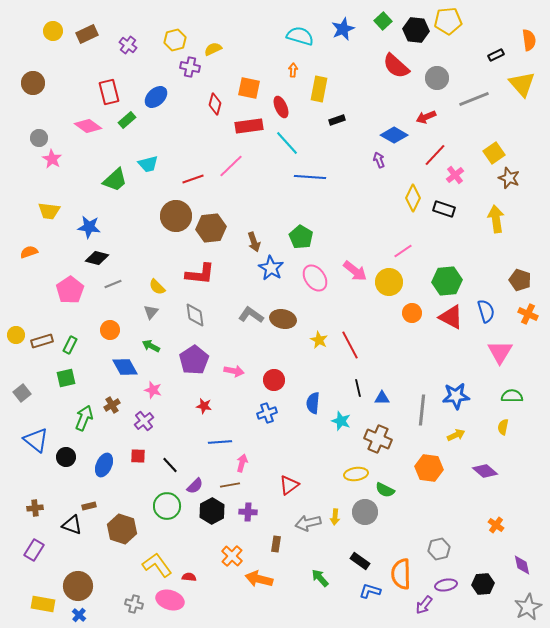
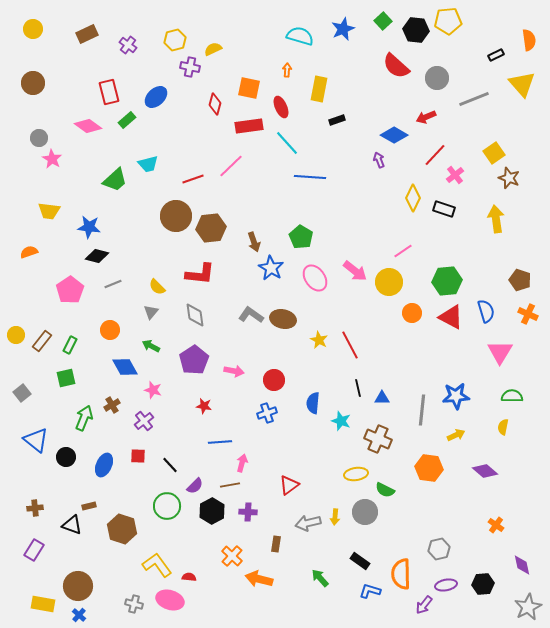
yellow circle at (53, 31): moved 20 px left, 2 px up
orange arrow at (293, 70): moved 6 px left
black diamond at (97, 258): moved 2 px up
brown rectangle at (42, 341): rotated 35 degrees counterclockwise
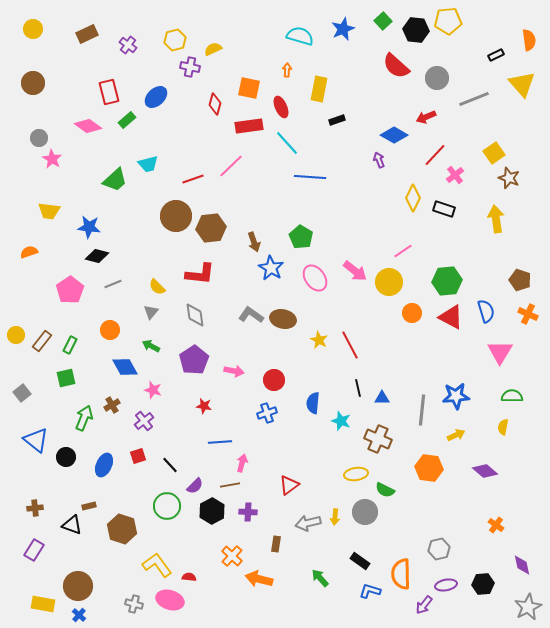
red square at (138, 456): rotated 21 degrees counterclockwise
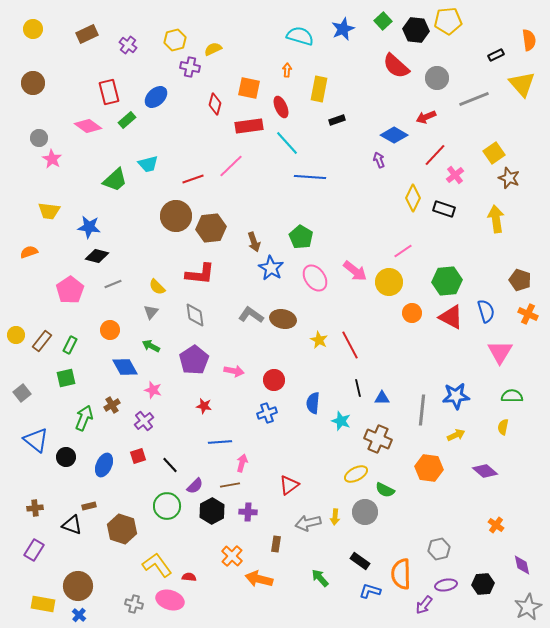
yellow ellipse at (356, 474): rotated 20 degrees counterclockwise
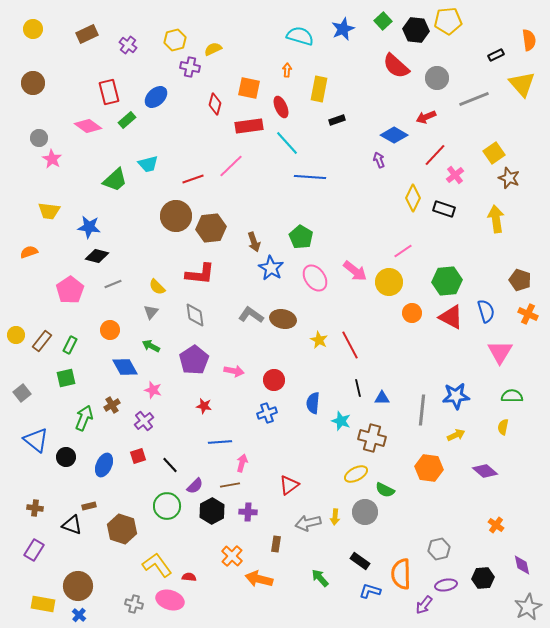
brown cross at (378, 439): moved 6 px left, 1 px up; rotated 8 degrees counterclockwise
brown cross at (35, 508): rotated 14 degrees clockwise
black hexagon at (483, 584): moved 6 px up
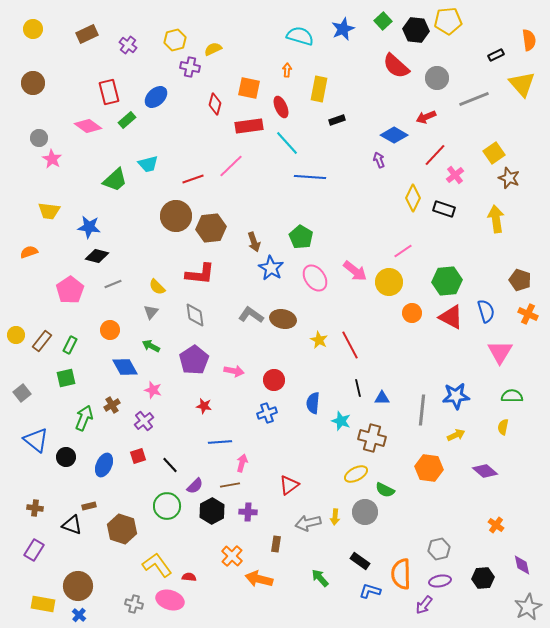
purple ellipse at (446, 585): moved 6 px left, 4 px up
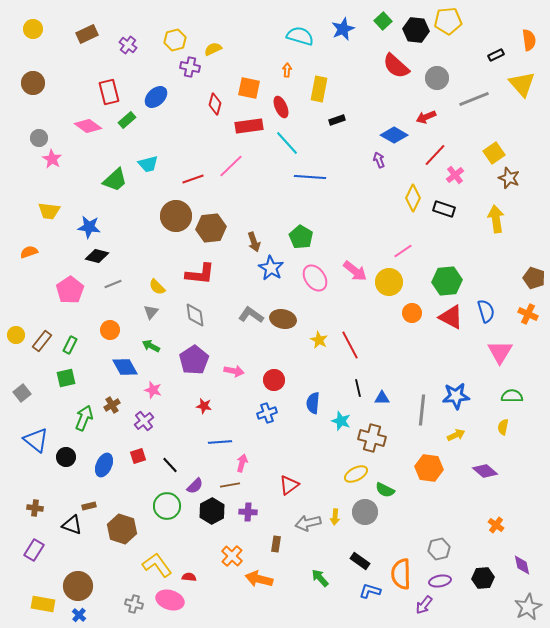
brown pentagon at (520, 280): moved 14 px right, 2 px up
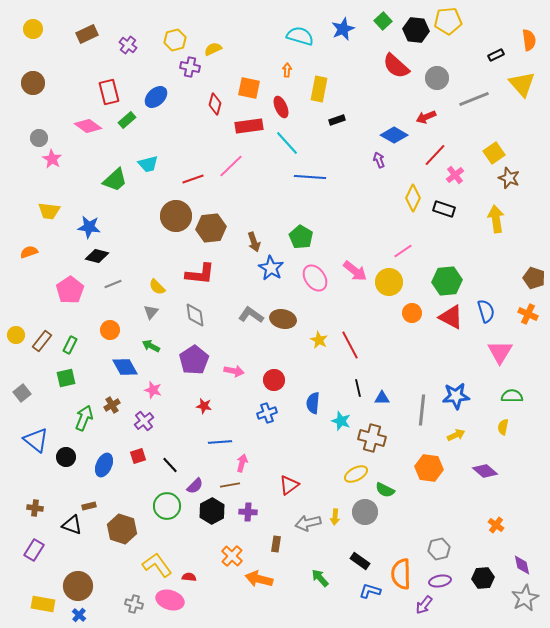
gray star at (528, 607): moved 3 px left, 9 px up
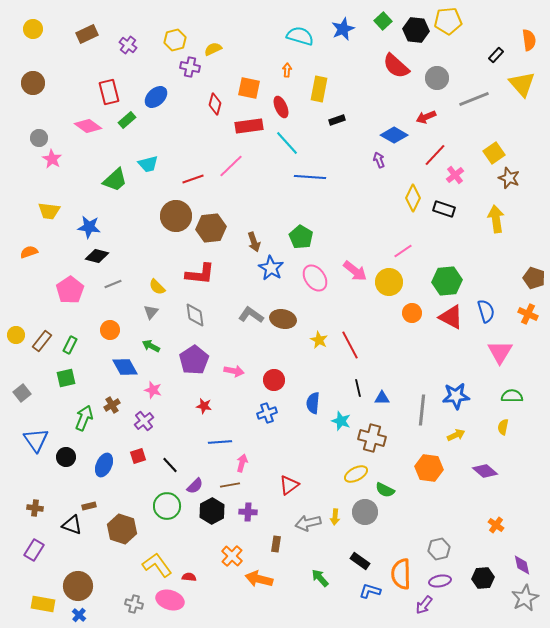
black rectangle at (496, 55): rotated 21 degrees counterclockwise
blue triangle at (36, 440): rotated 16 degrees clockwise
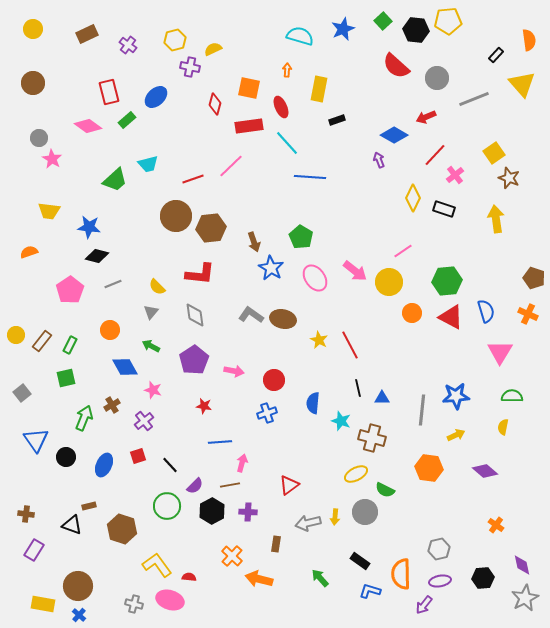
brown cross at (35, 508): moved 9 px left, 6 px down
